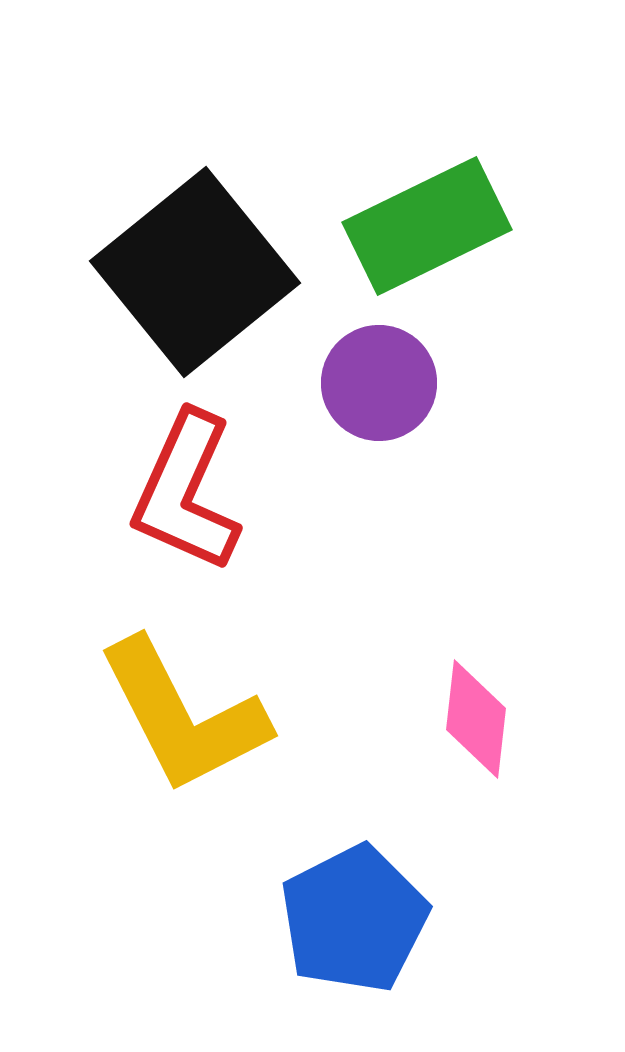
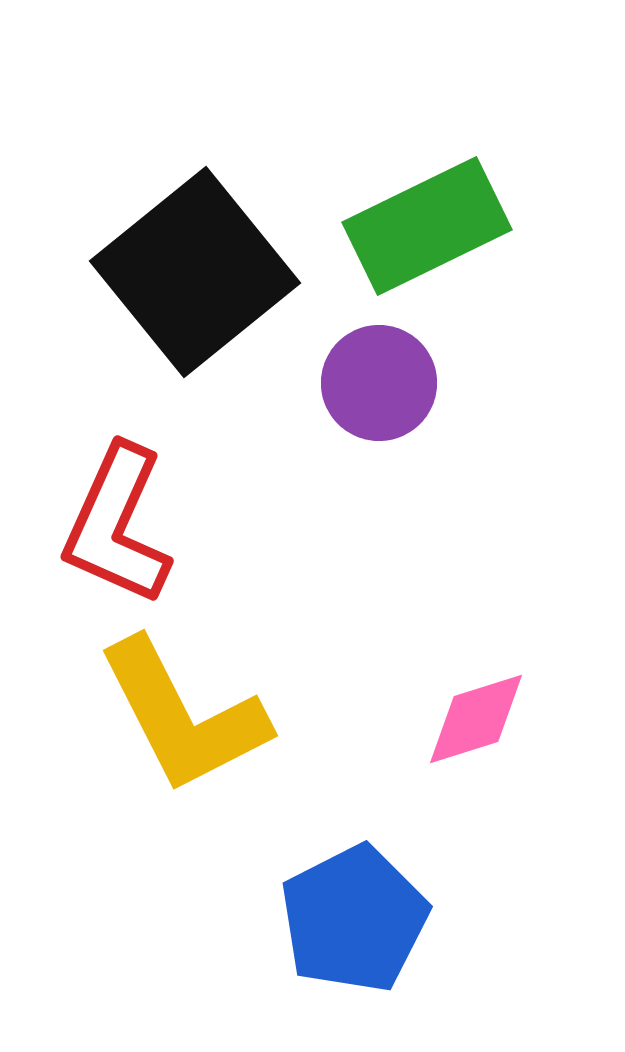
red L-shape: moved 69 px left, 33 px down
pink diamond: rotated 66 degrees clockwise
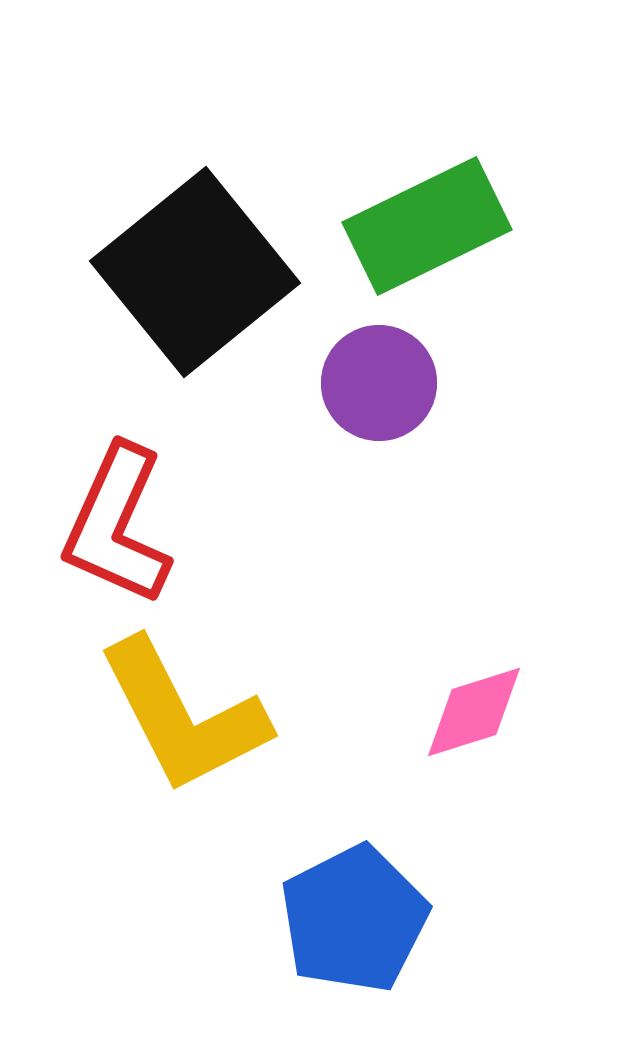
pink diamond: moved 2 px left, 7 px up
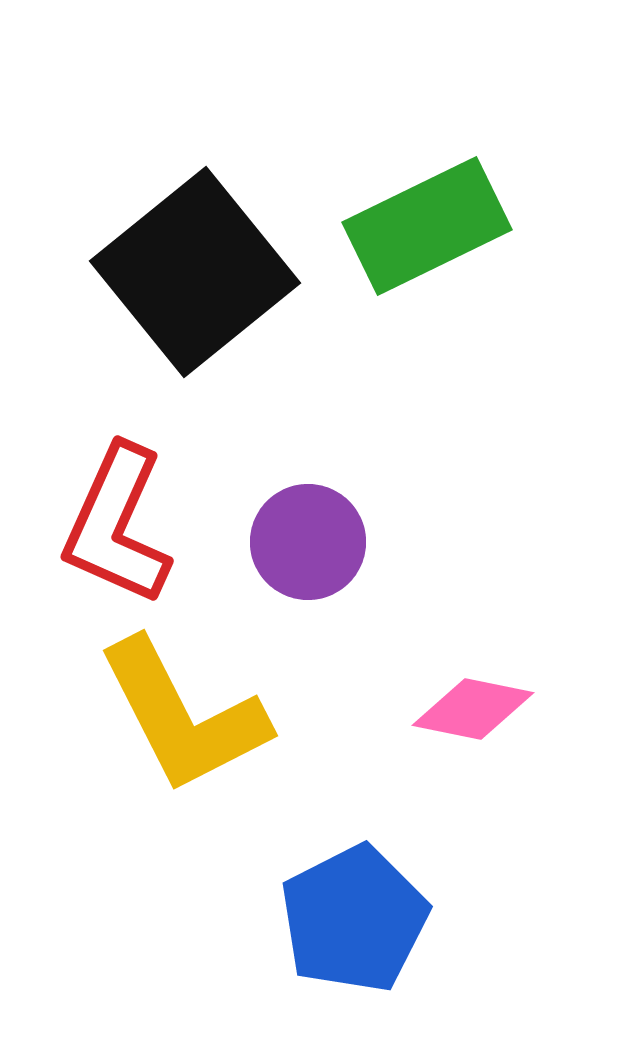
purple circle: moved 71 px left, 159 px down
pink diamond: moved 1 px left, 3 px up; rotated 29 degrees clockwise
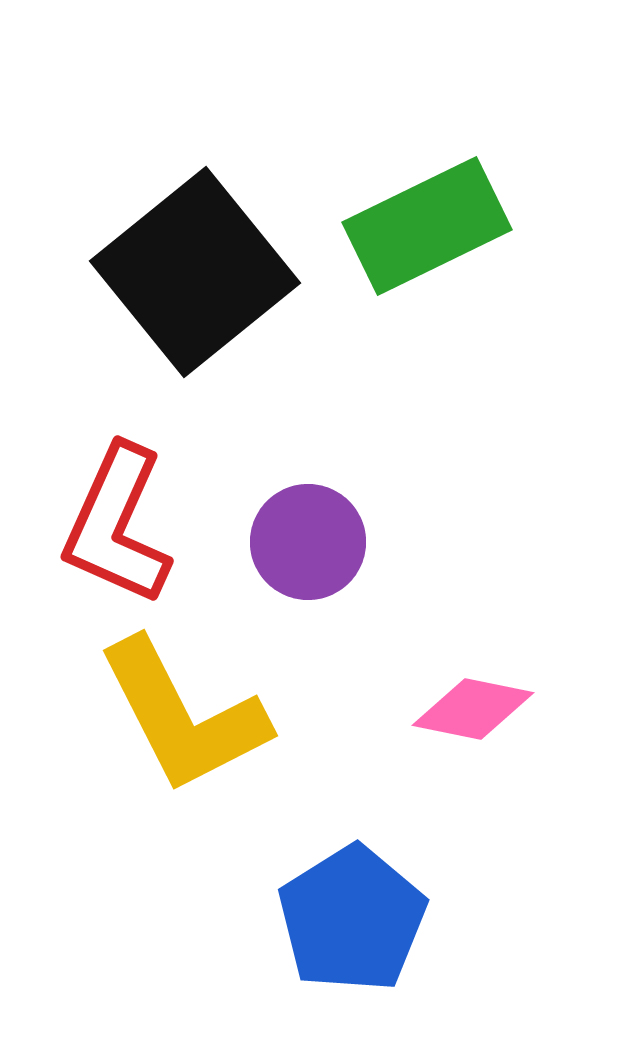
blue pentagon: moved 2 px left; rotated 5 degrees counterclockwise
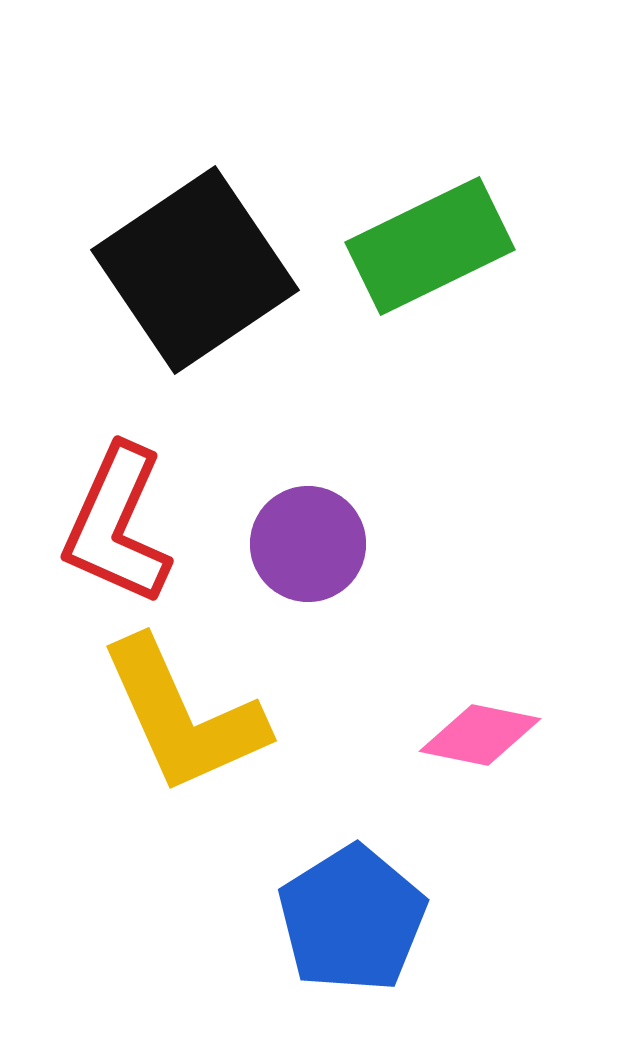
green rectangle: moved 3 px right, 20 px down
black square: moved 2 px up; rotated 5 degrees clockwise
purple circle: moved 2 px down
pink diamond: moved 7 px right, 26 px down
yellow L-shape: rotated 3 degrees clockwise
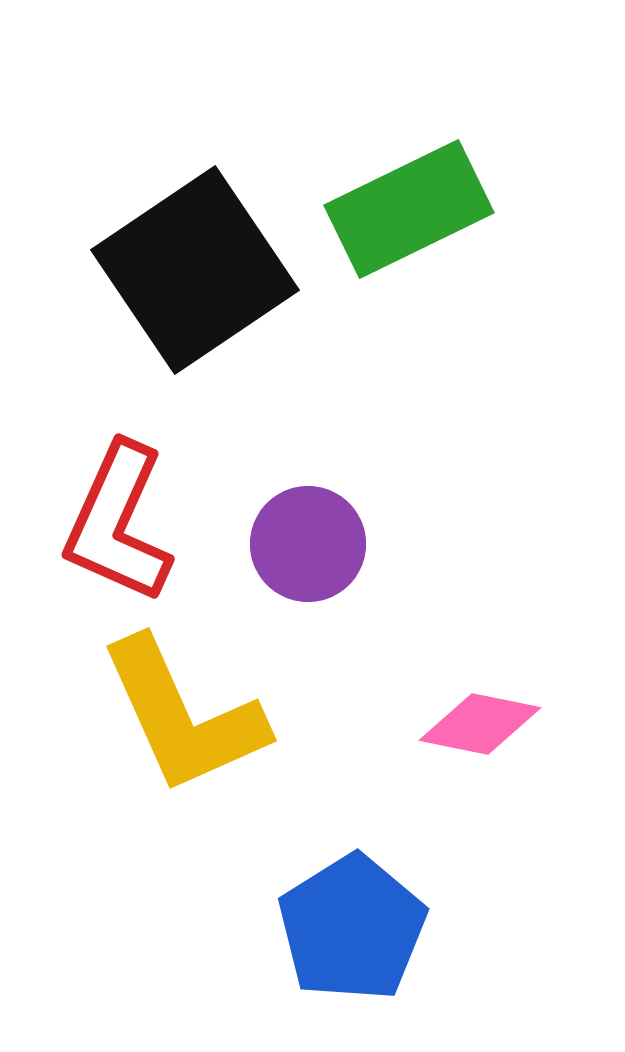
green rectangle: moved 21 px left, 37 px up
red L-shape: moved 1 px right, 2 px up
pink diamond: moved 11 px up
blue pentagon: moved 9 px down
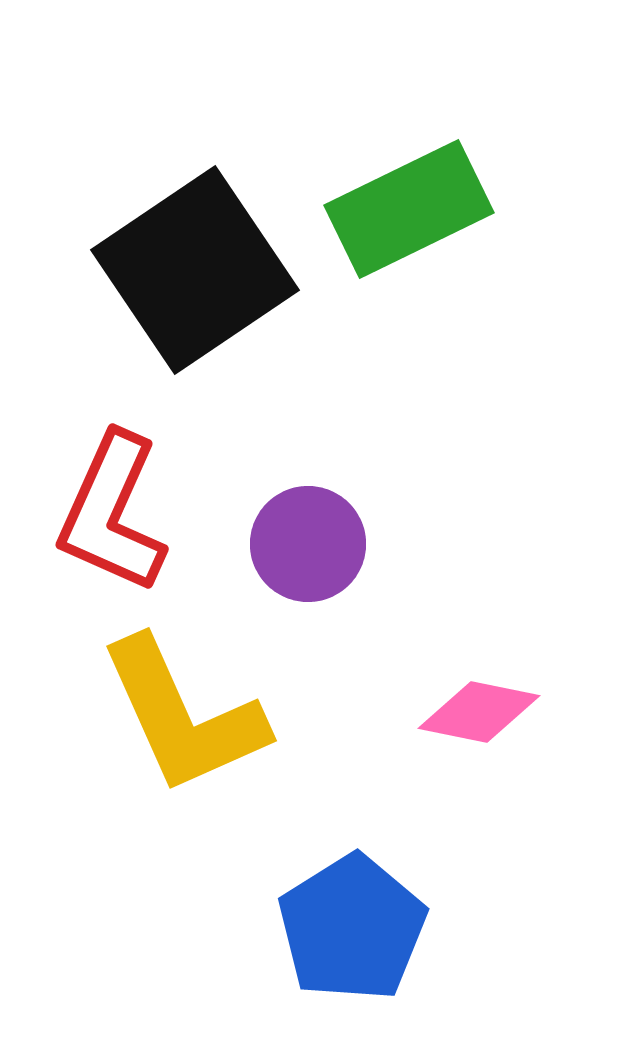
red L-shape: moved 6 px left, 10 px up
pink diamond: moved 1 px left, 12 px up
